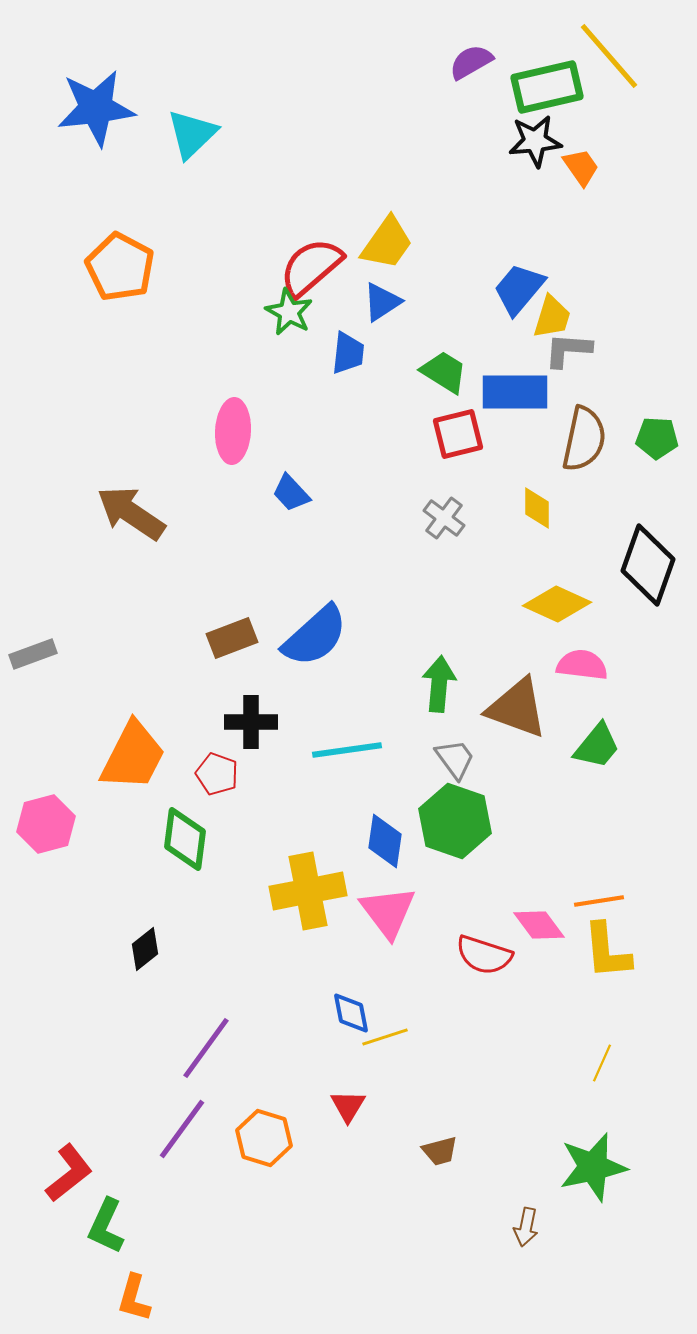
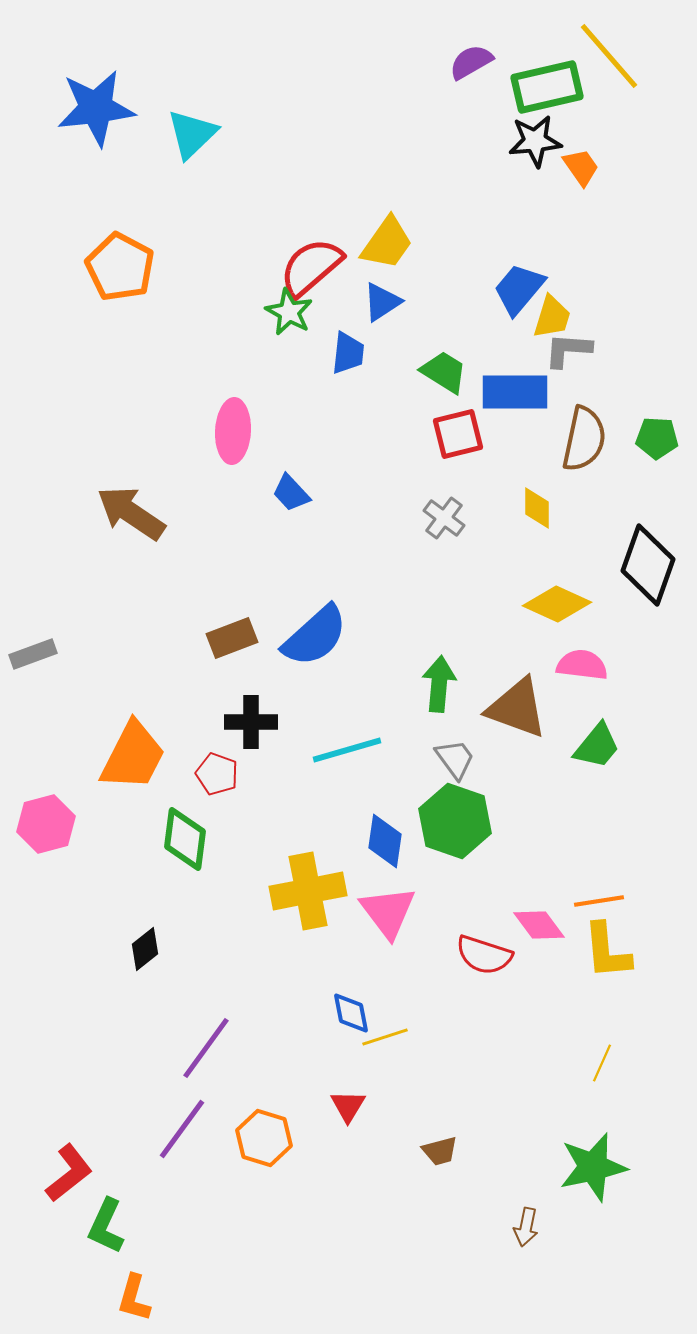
cyan line at (347, 750): rotated 8 degrees counterclockwise
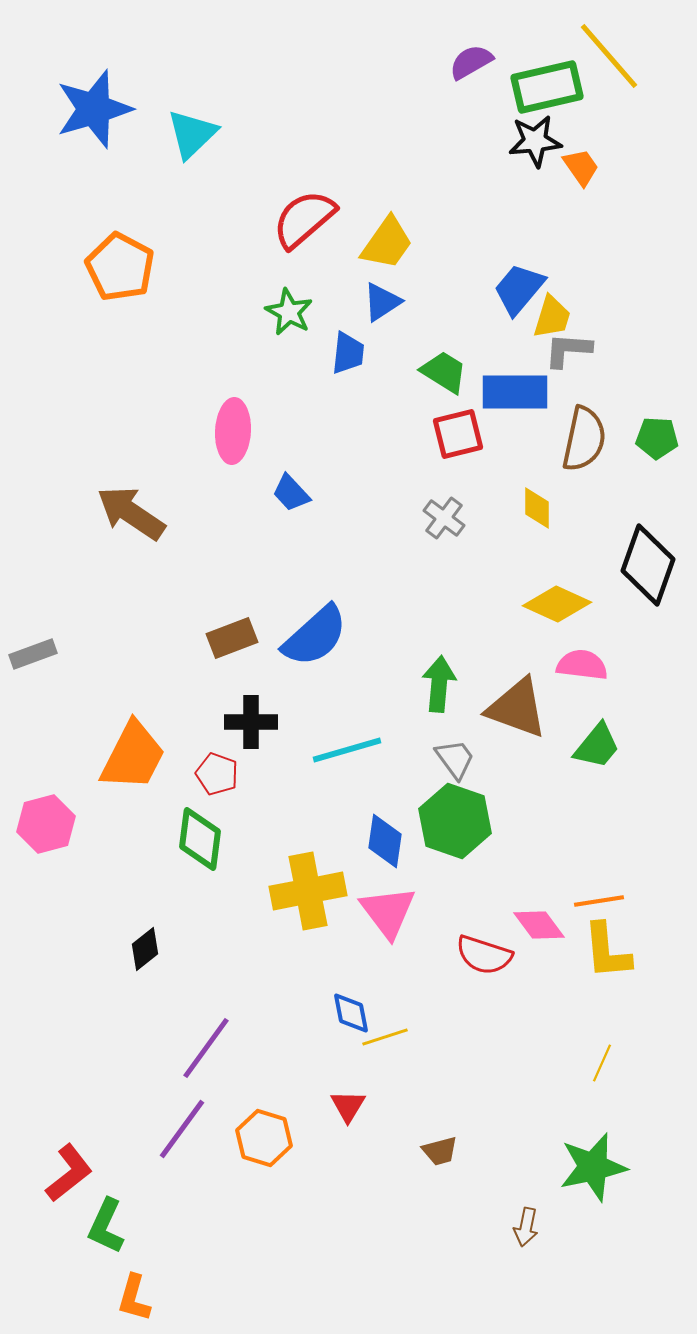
blue star at (96, 108): moved 2 px left, 1 px down; rotated 10 degrees counterclockwise
red semicircle at (311, 267): moved 7 px left, 48 px up
green diamond at (185, 839): moved 15 px right
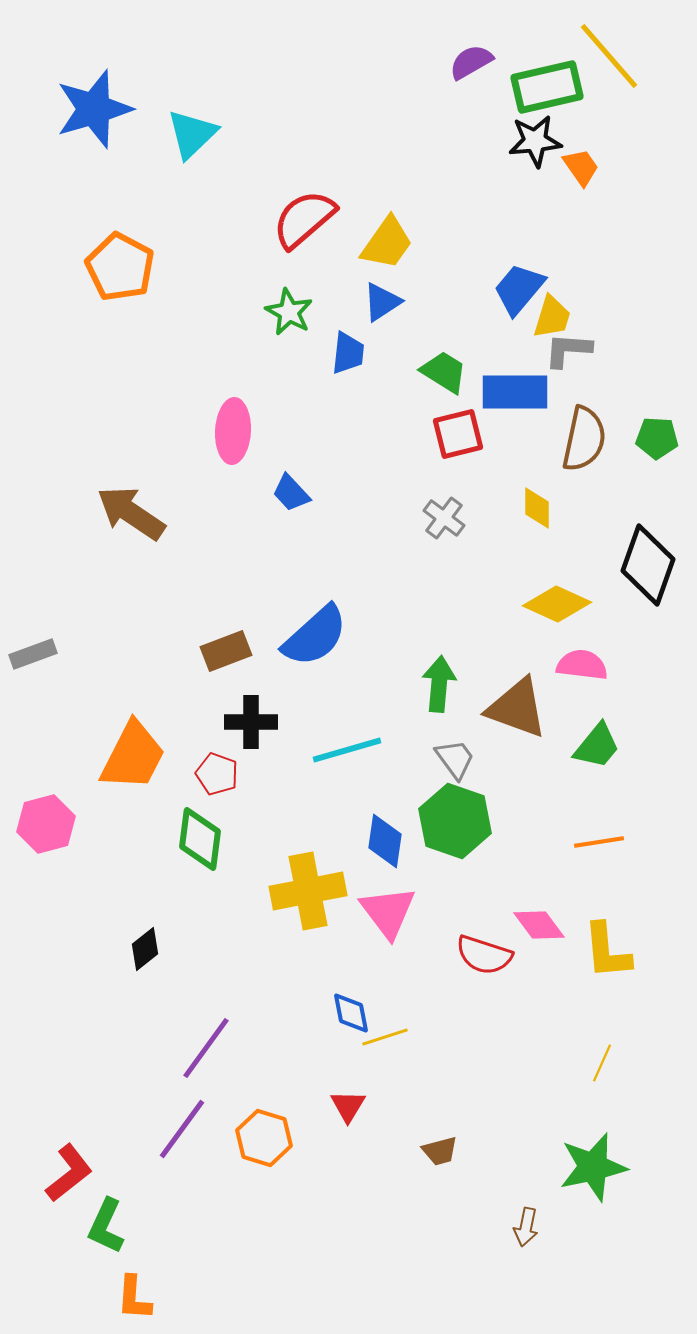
brown rectangle at (232, 638): moved 6 px left, 13 px down
orange line at (599, 901): moved 59 px up
orange L-shape at (134, 1298): rotated 12 degrees counterclockwise
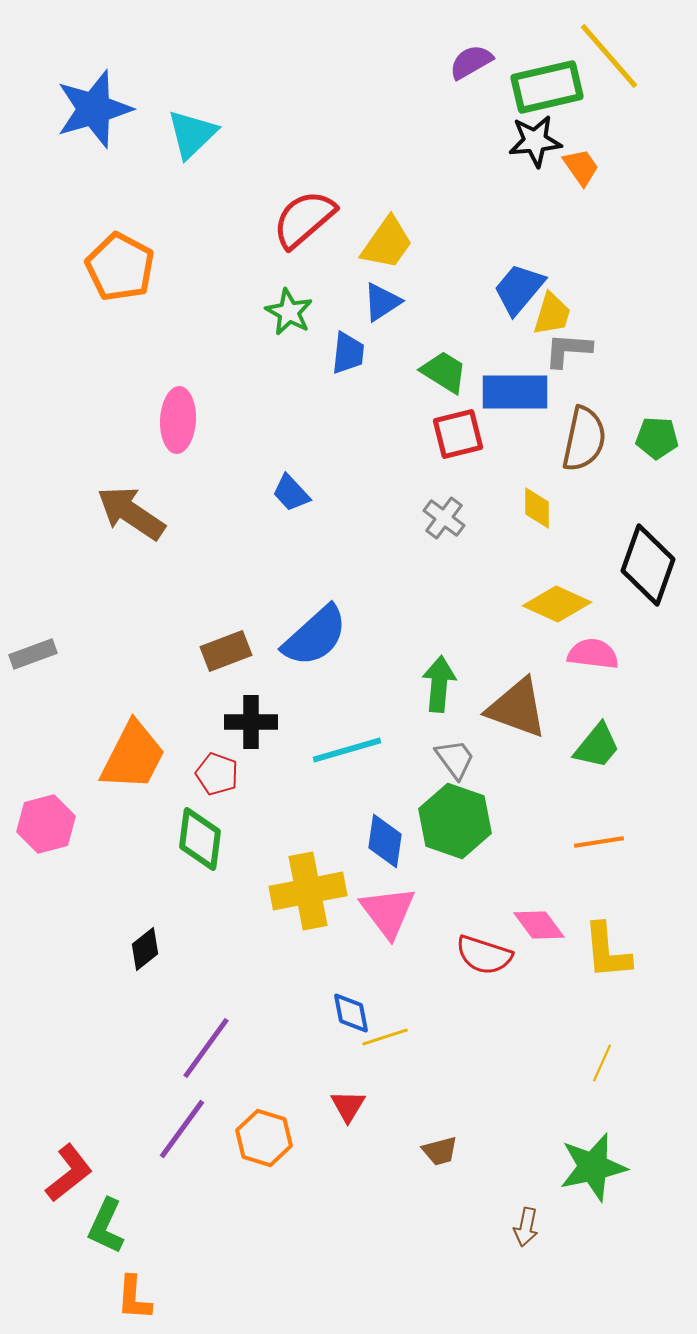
yellow trapezoid at (552, 317): moved 3 px up
pink ellipse at (233, 431): moved 55 px left, 11 px up
pink semicircle at (582, 665): moved 11 px right, 11 px up
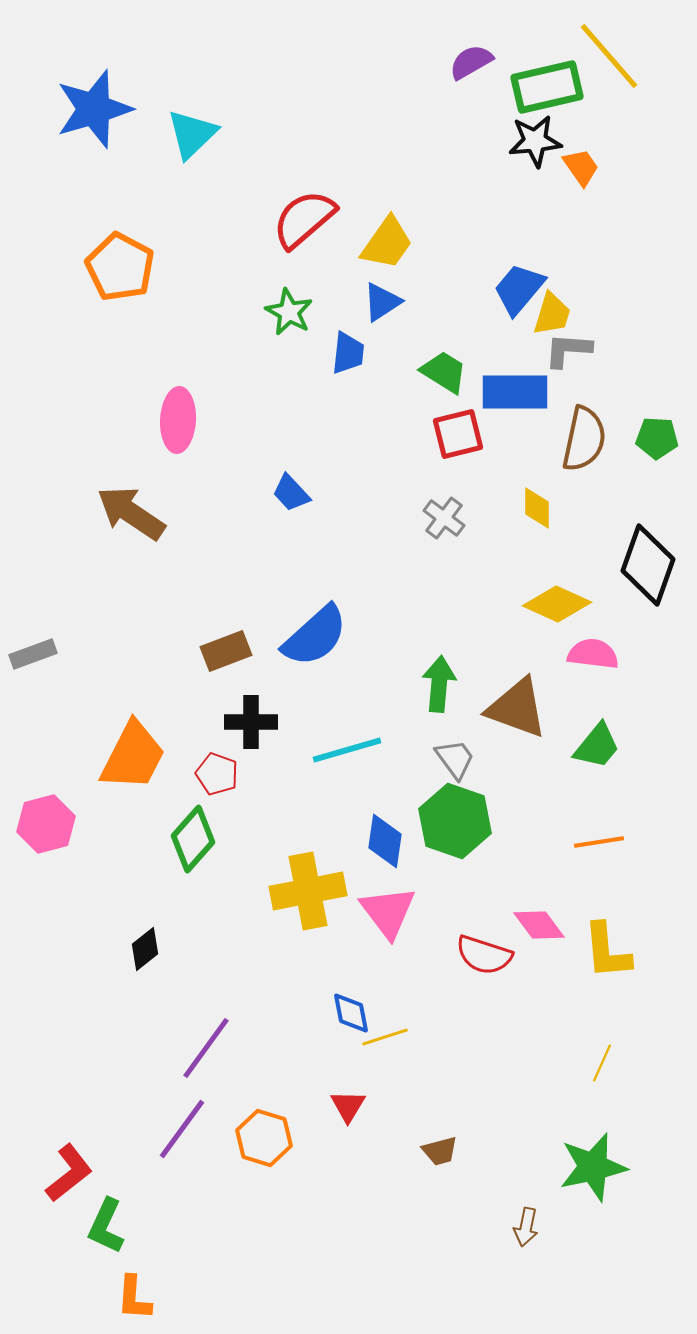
green diamond at (200, 839): moved 7 px left; rotated 34 degrees clockwise
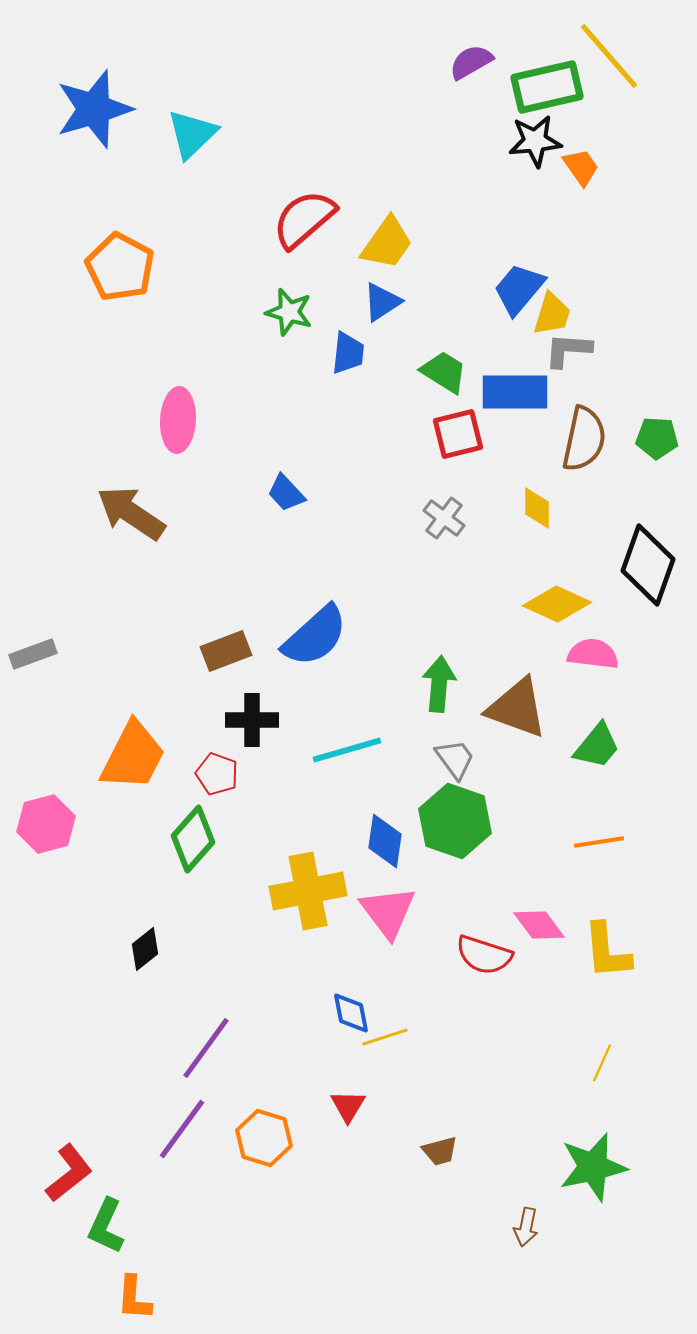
green star at (289, 312): rotated 12 degrees counterclockwise
blue trapezoid at (291, 493): moved 5 px left
black cross at (251, 722): moved 1 px right, 2 px up
